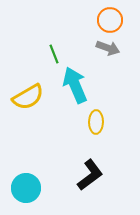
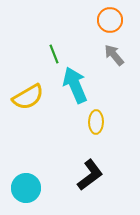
gray arrow: moved 6 px right, 7 px down; rotated 150 degrees counterclockwise
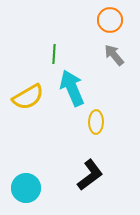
green line: rotated 24 degrees clockwise
cyan arrow: moved 3 px left, 3 px down
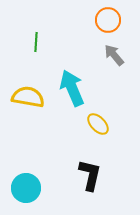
orange circle: moved 2 px left
green line: moved 18 px left, 12 px up
yellow semicircle: rotated 140 degrees counterclockwise
yellow ellipse: moved 2 px right, 2 px down; rotated 45 degrees counterclockwise
black L-shape: rotated 40 degrees counterclockwise
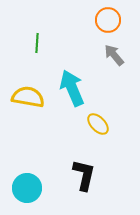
green line: moved 1 px right, 1 px down
black L-shape: moved 6 px left
cyan circle: moved 1 px right
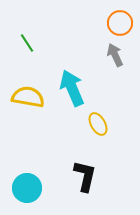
orange circle: moved 12 px right, 3 px down
green line: moved 10 px left; rotated 36 degrees counterclockwise
gray arrow: moved 1 px right; rotated 15 degrees clockwise
yellow ellipse: rotated 15 degrees clockwise
black L-shape: moved 1 px right, 1 px down
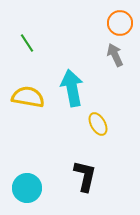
cyan arrow: rotated 12 degrees clockwise
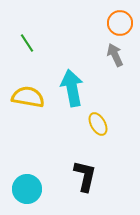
cyan circle: moved 1 px down
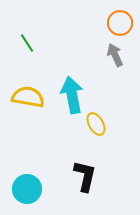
cyan arrow: moved 7 px down
yellow ellipse: moved 2 px left
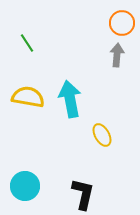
orange circle: moved 2 px right
gray arrow: moved 2 px right; rotated 30 degrees clockwise
cyan arrow: moved 2 px left, 4 px down
yellow ellipse: moved 6 px right, 11 px down
black L-shape: moved 2 px left, 18 px down
cyan circle: moved 2 px left, 3 px up
